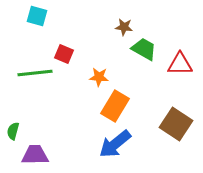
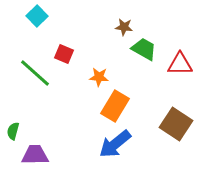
cyan square: rotated 30 degrees clockwise
green line: rotated 48 degrees clockwise
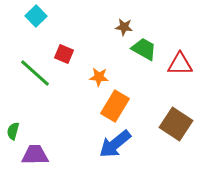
cyan square: moved 1 px left
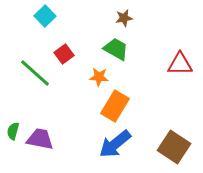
cyan square: moved 9 px right
brown star: moved 9 px up; rotated 18 degrees counterclockwise
green trapezoid: moved 28 px left
red square: rotated 30 degrees clockwise
brown square: moved 2 px left, 23 px down
purple trapezoid: moved 5 px right, 16 px up; rotated 12 degrees clockwise
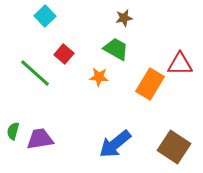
red square: rotated 12 degrees counterclockwise
orange rectangle: moved 35 px right, 22 px up
purple trapezoid: rotated 20 degrees counterclockwise
